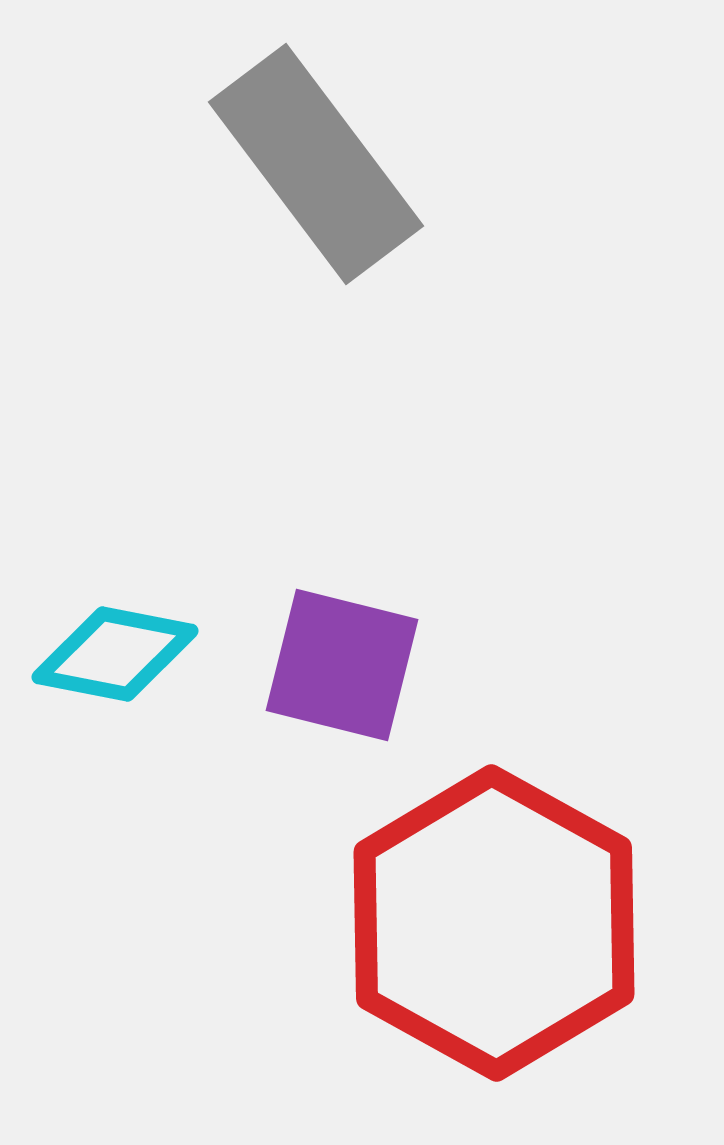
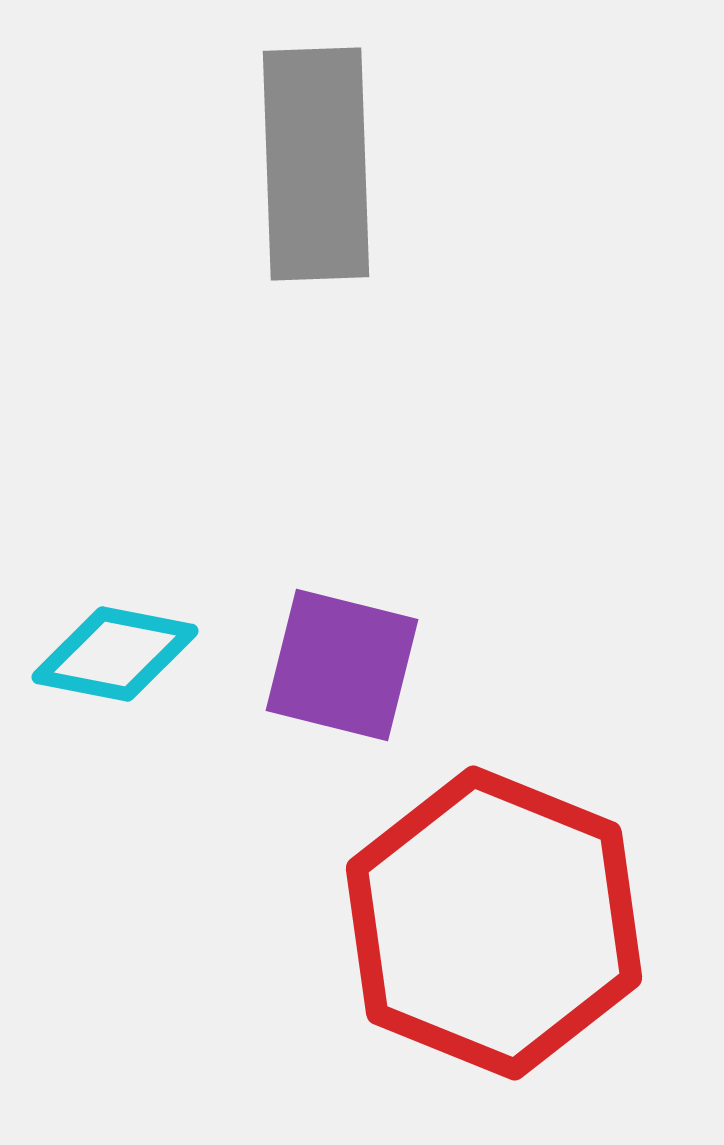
gray rectangle: rotated 35 degrees clockwise
red hexagon: rotated 7 degrees counterclockwise
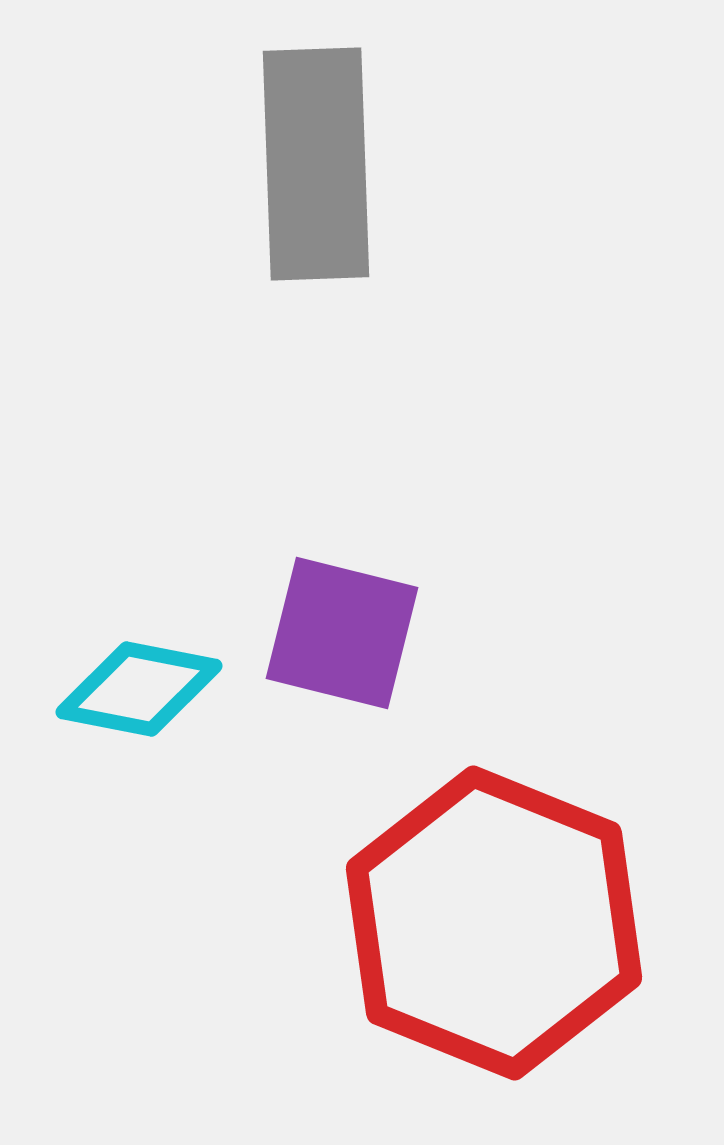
cyan diamond: moved 24 px right, 35 px down
purple square: moved 32 px up
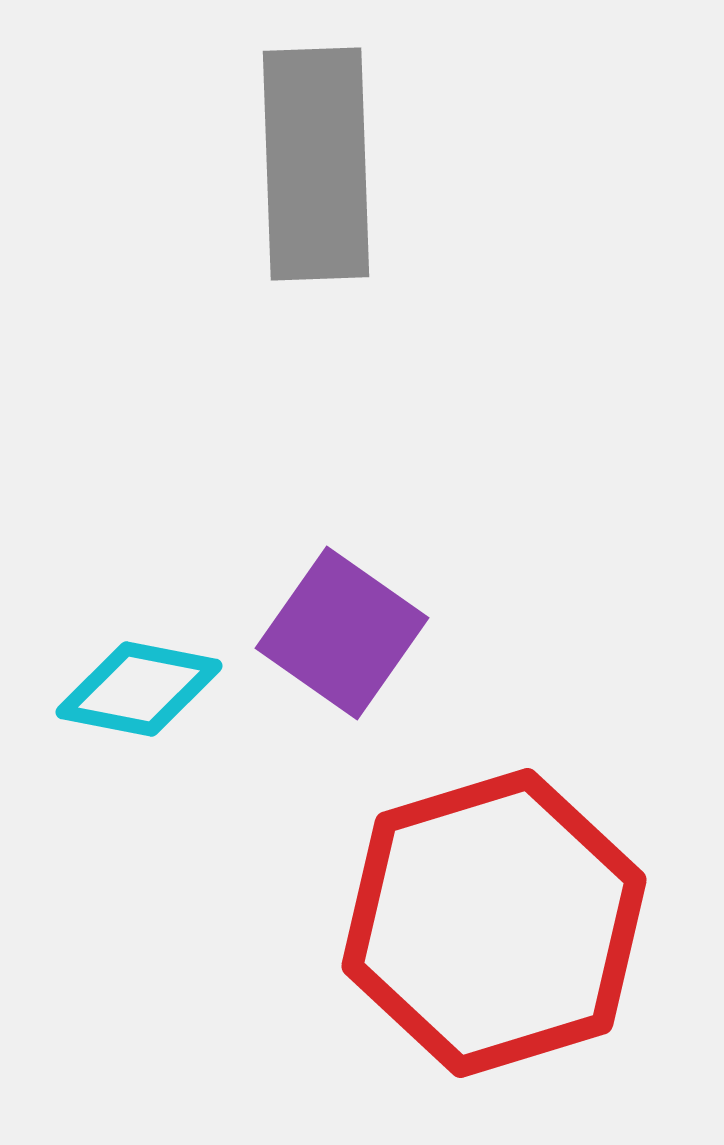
purple square: rotated 21 degrees clockwise
red hexagon: rotated 21 degrees clockwise
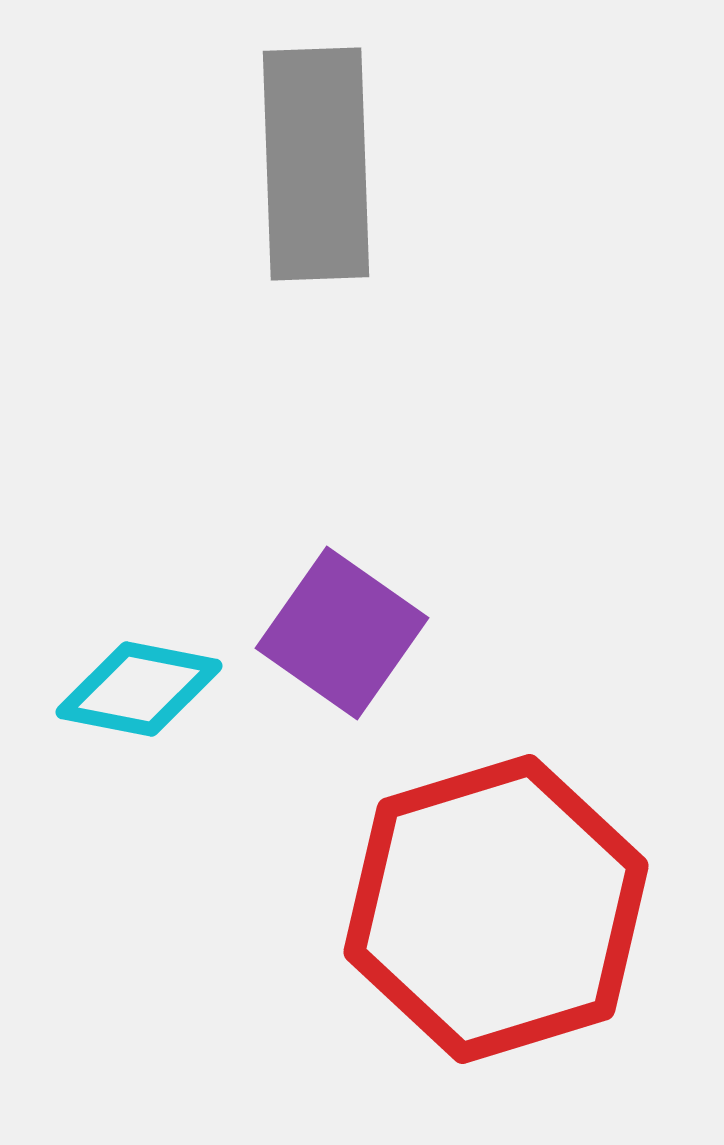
red hexagon: moved 2 px right, 14 px up
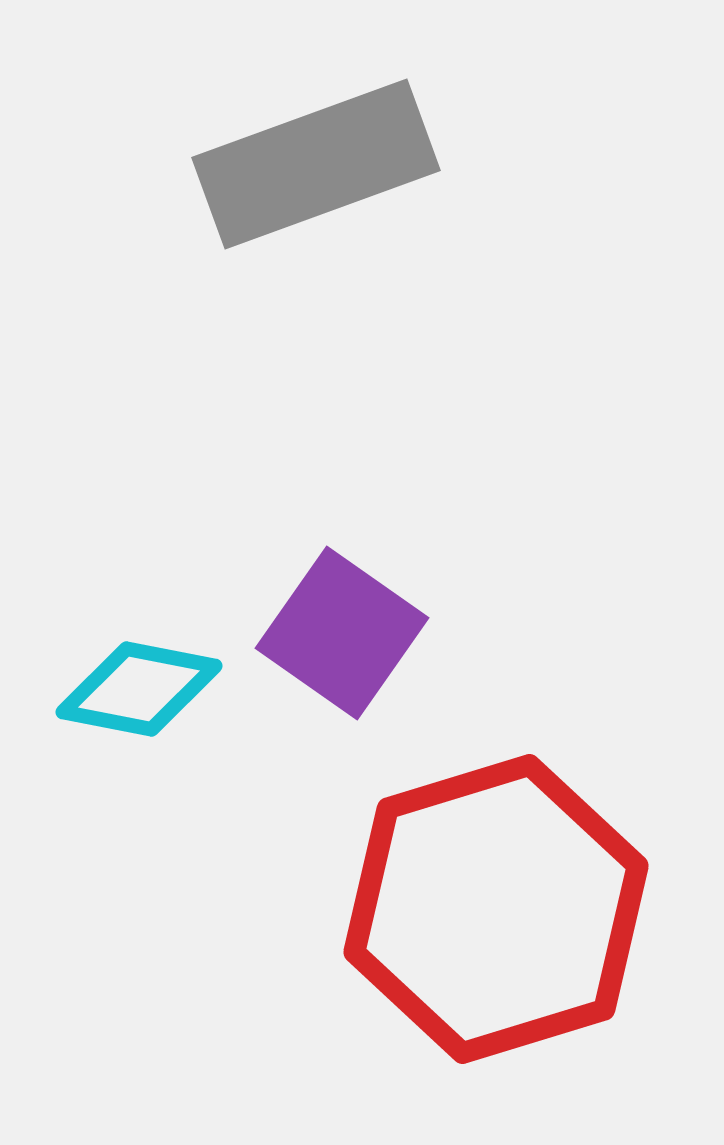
gray rectangle: rotated 72 degrees clockwise
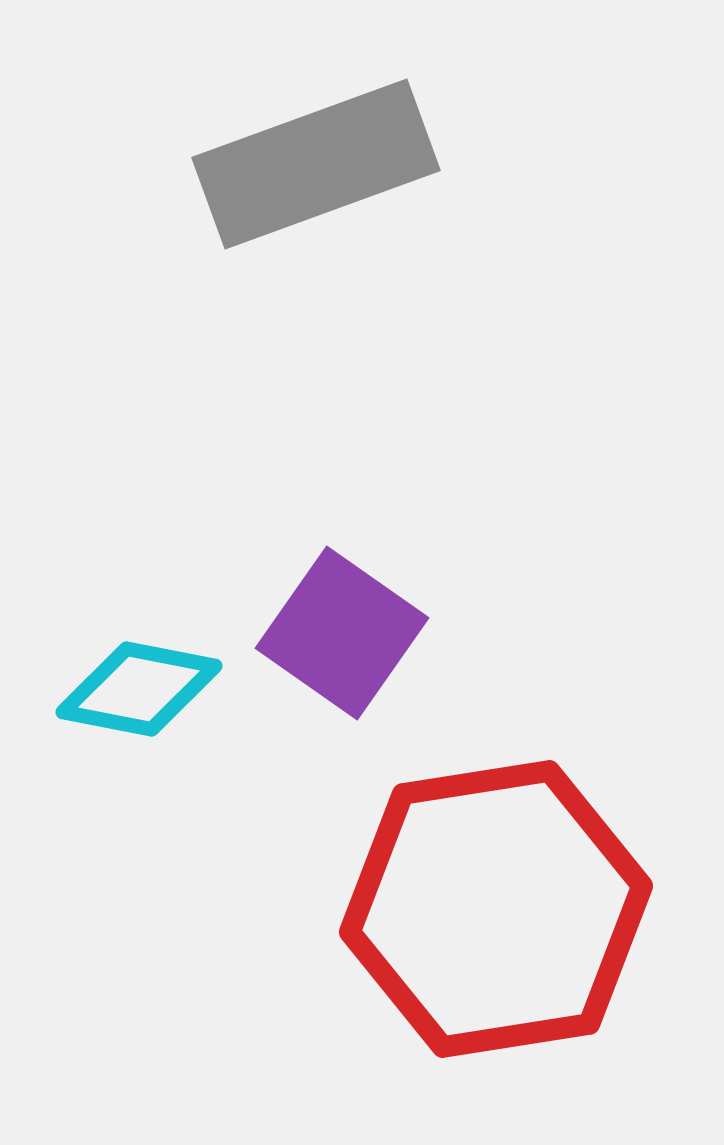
red hexagon: rotated 8 degrees clockwise
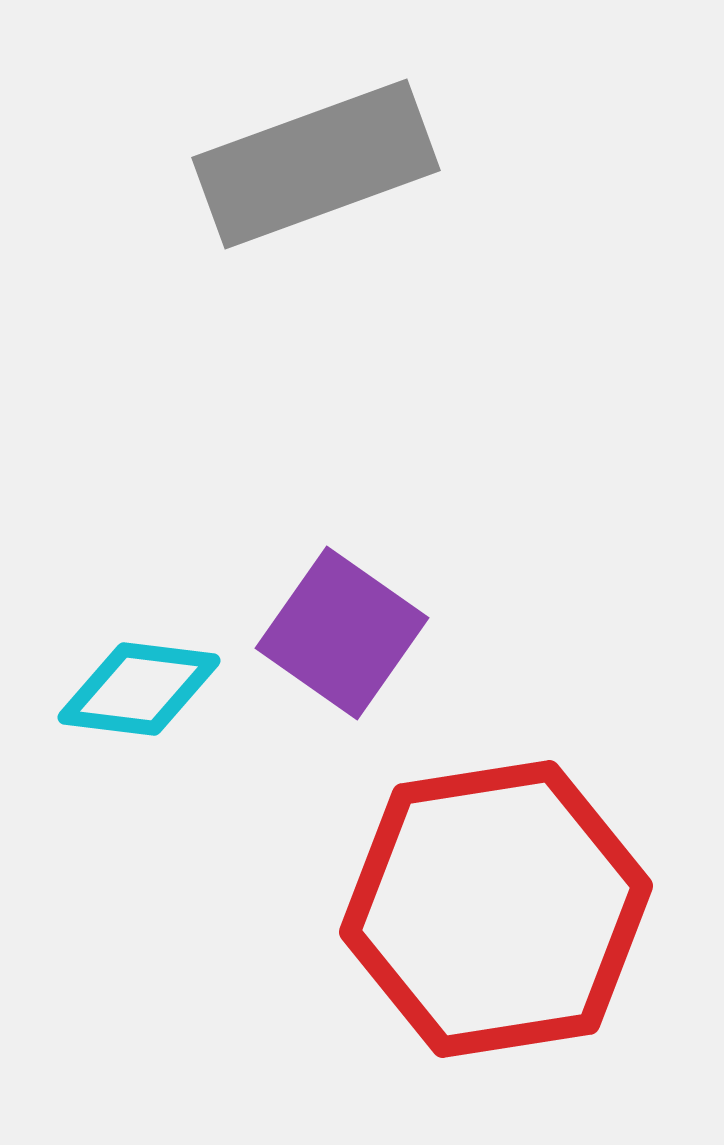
cyan diamond: rotated 4 degrees counterclockwise
